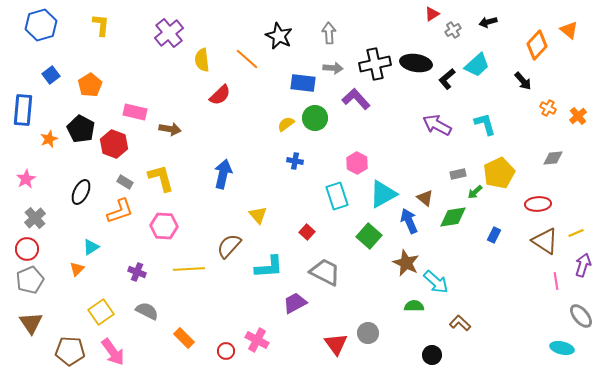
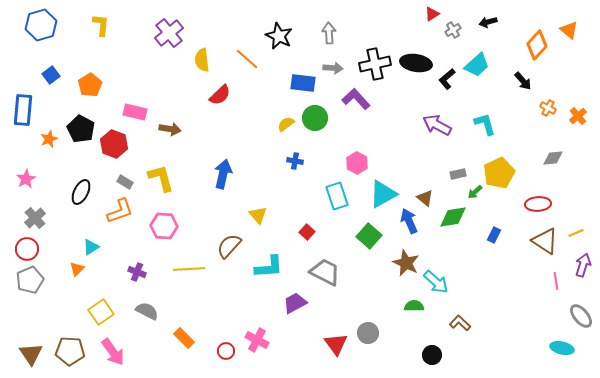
brown triangle at (31, 323): moved 31 px down
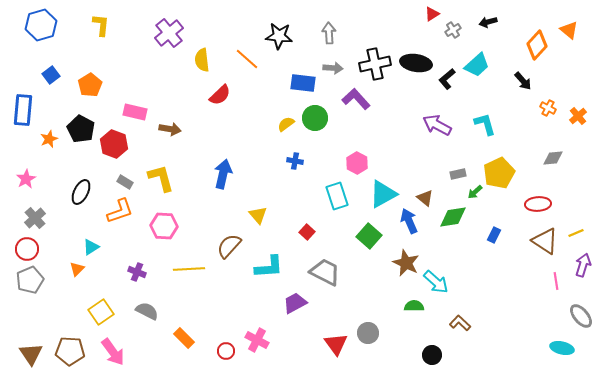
black star at (279, 36): rotated 20 degrees counterclockwise
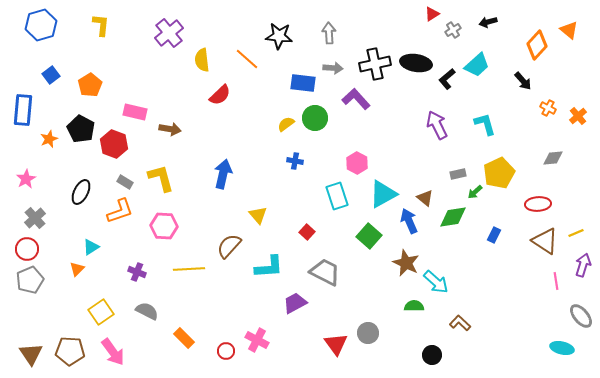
purple arrow at (437, 125): rotated 36 degrees clockwise
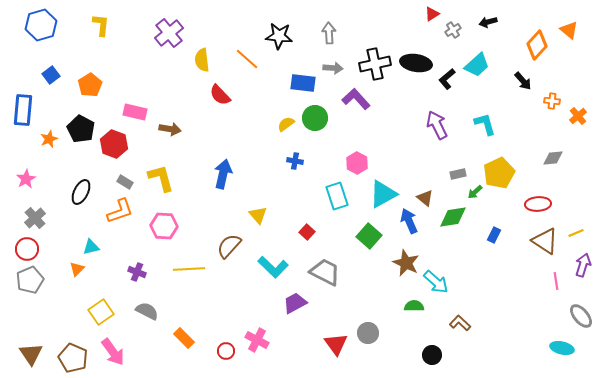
red semicircle at (220, 95): rotated 90 degrees clockwise
orange cross at (548, 108): moved 4 px right, 7 px up; rotated 21 degrees counterclockwise
cyan triangle at (91, 247): rotated 18 degrees clockwise
cyan L-shape at (269, 267): moved 4 px right; rotated 48 degrees clockwise
brown pentagon at (70, 351): moved 3 px right, 7 px down; rotated 20 degrees clockwise
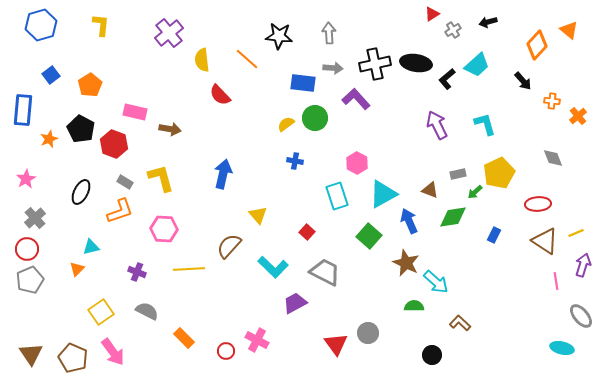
gray diamond at (553, 158): rotated 75 degrees clockwise
brown triangle at (425, 198): moved 5 px right, 8 px up; rotated 18 degrees counterclockwise
pink hexagon at (164, 226): moved 3 px down
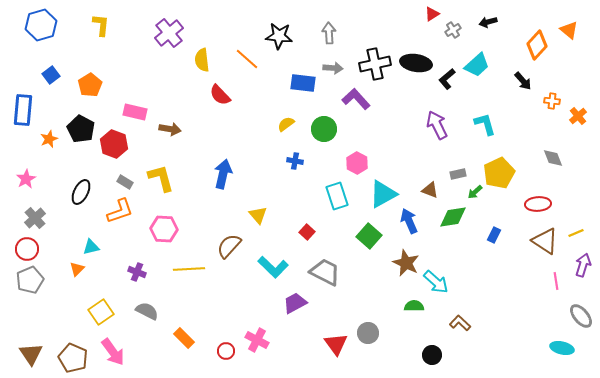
green circle at (315, 118): moved 9 px right, 11 px down
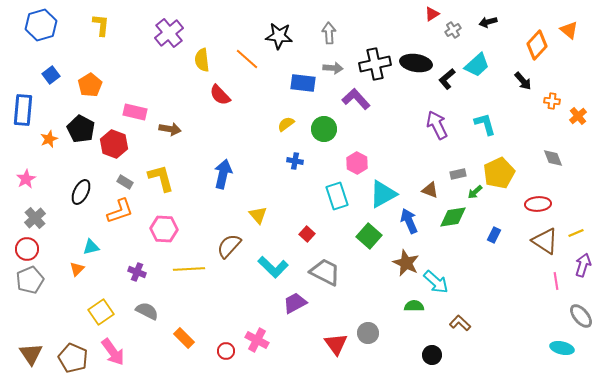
red square at (307, 232): moved 2 px down
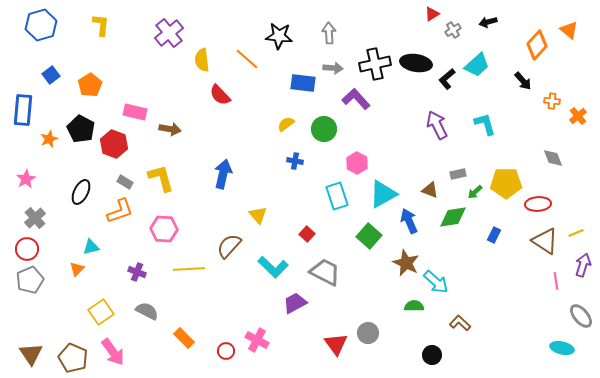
yellow pentagon at (499, 173): moved 7 px right, 10 px down; rotated 24 degrees clockwise
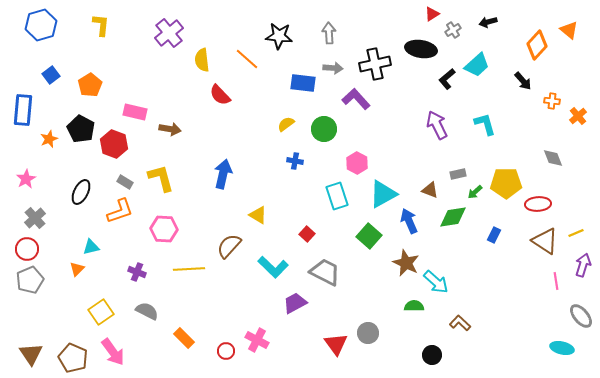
black ellipse at (416, 63): moved 5 px right, 14 px up
yellow triangle at (258, 215): rotated 18 degrees counterclockwise
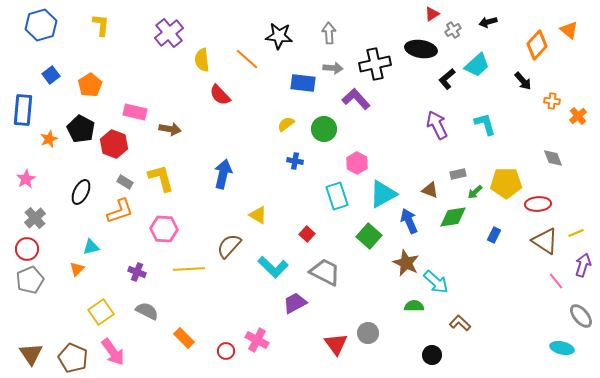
pink line at (556, 281): rotated 30 degrees counterclockwise
